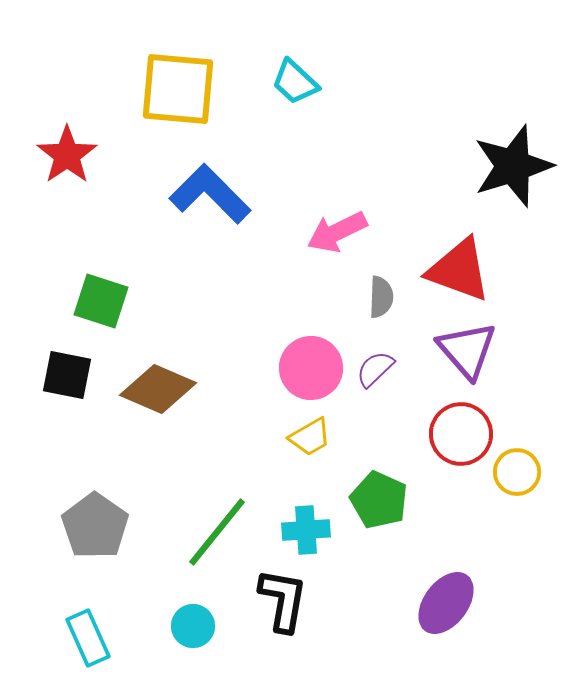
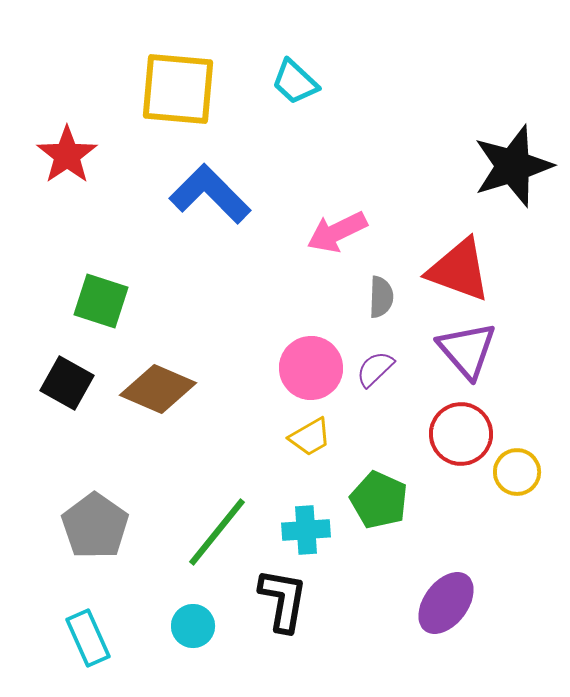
black square: moved 8 px down; rotated 18 degrees clockwise
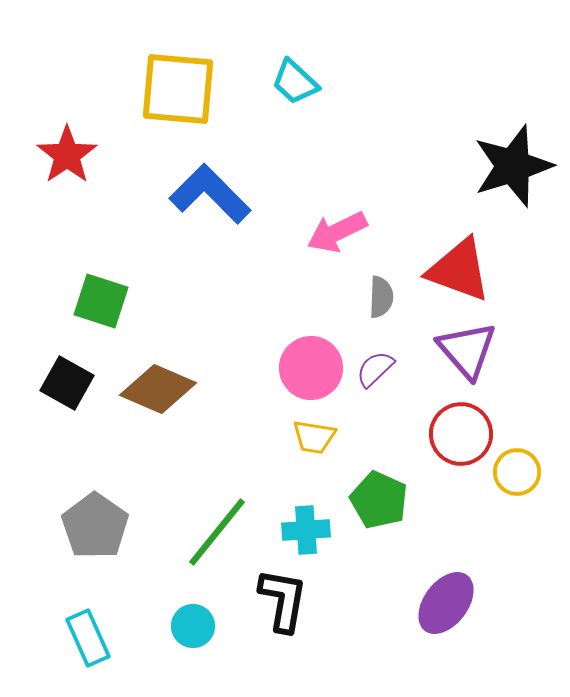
yellow trapezoid: moved 4 px right; rotated 39 degrees clockwise
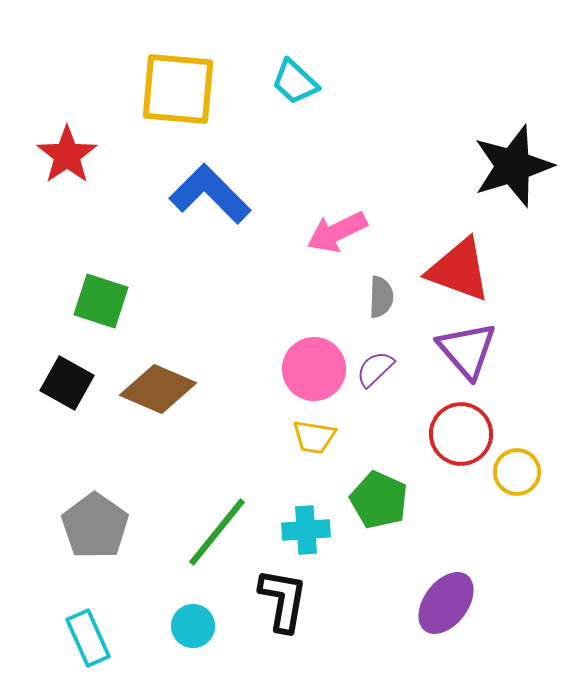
pink circle: moved 3 px right, 1 px down
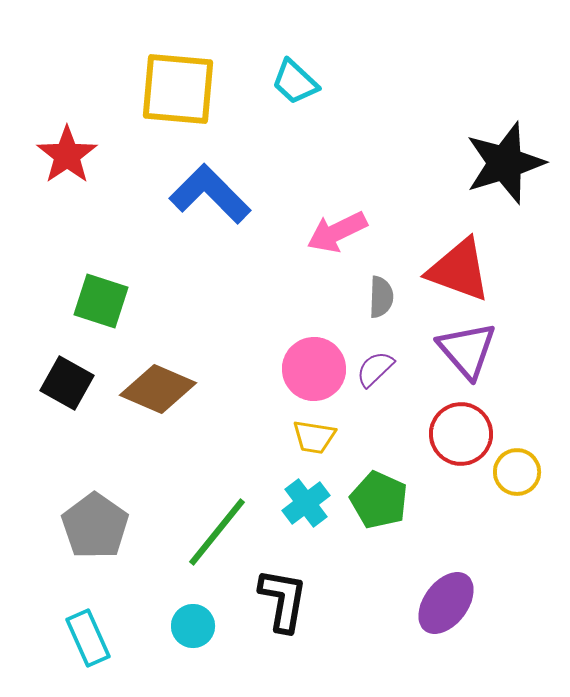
black star: moved 8 px left, 3 px up
cyan cross: moved 27 px up; rotated 33 degrees counterclockwise
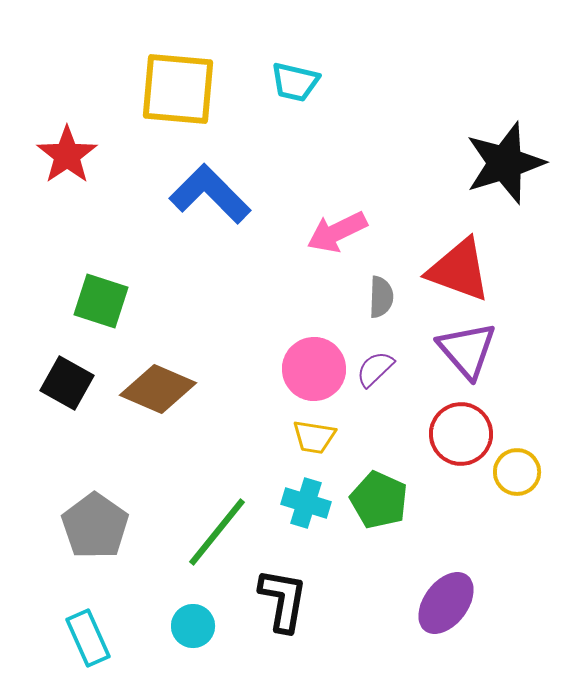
cyan trapezoid: rotated 30 degrees counterclockwise
cyan cross: rotated 36 degrees counterclockwise
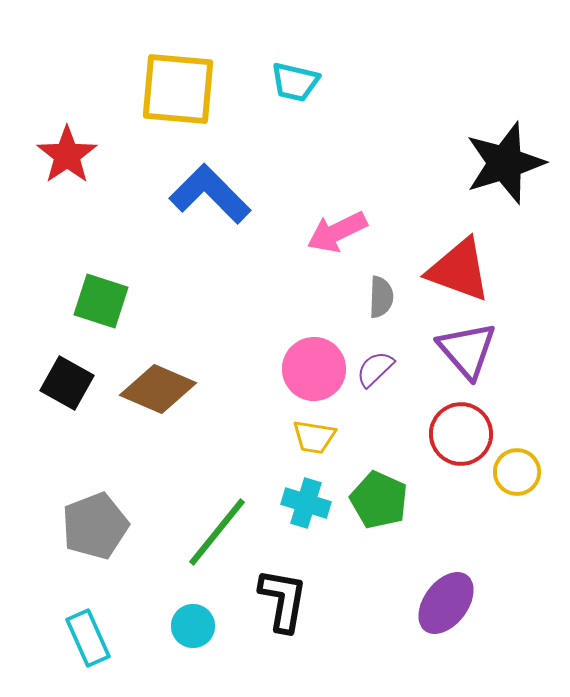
gray pentagon: rotated 16 degrees clockwise
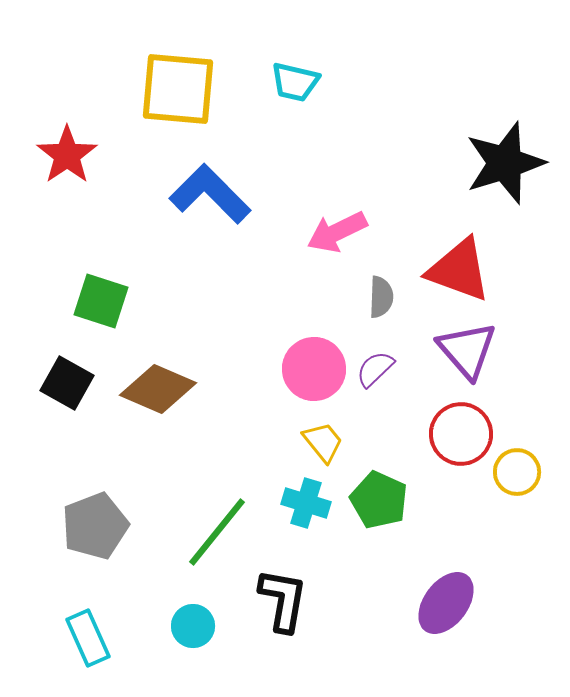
yellow trapezoid: moved 9 px right, 5 px down; rotated 138 degrees counterclockwise
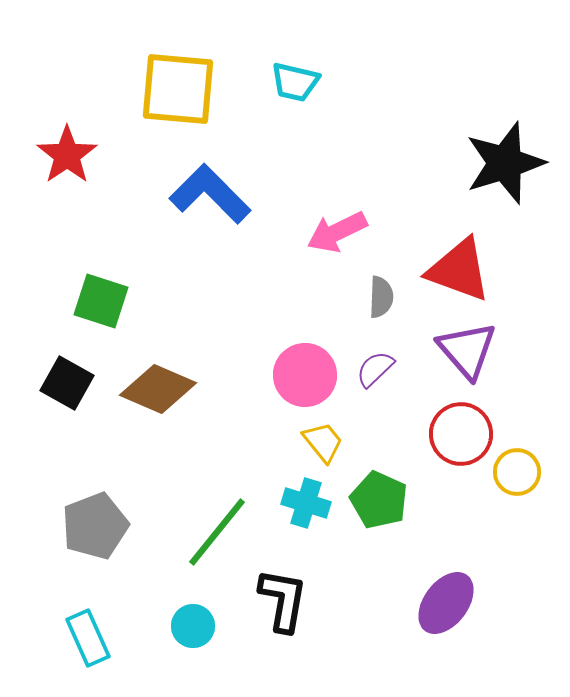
pink circle: moved 9 px left, 6 px down
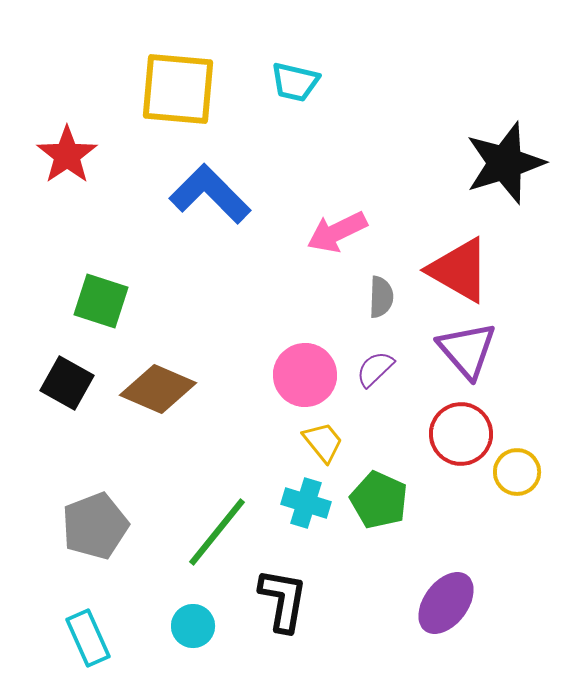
red triangle: rotated 10 degrees clockwise
